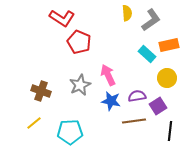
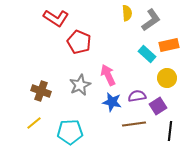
red L-shape: moved 6 px left
blue star: moved 1 px right, 1 px down
brown line: moved 3 px down
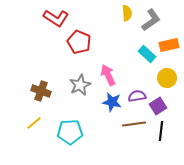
black line: moved 9 px left
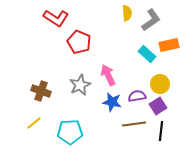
yellow circle: moved 7 px left, 6 px down
